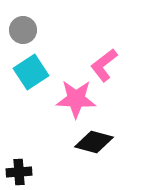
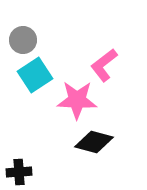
gray circle: moved 10 px down
cyan square: moved 4 px right, 3 px down
pink star: moved 1 px right, 1 px down
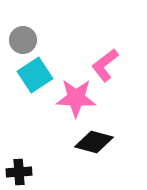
pink L-shape: moved 1 px right
pink star: moved 1 px left, 2 px up
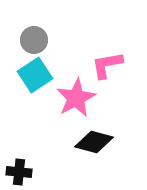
gray circle: moved 11 px right
pink L-shape: moved 2 px right; rotated 28 degrees clockwise
pink star: rotated 30 degrees counterclockwise
black cross: rotated 10 degrees clockwise
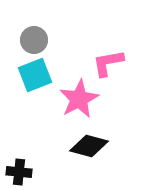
pink L-shape: moved 1 px right, 2 px up
cyan square: rotated 12 degrees clockwise
pink star: moved 3 px right, 1 px down
black diamond: moved 5 px left, 4 px down
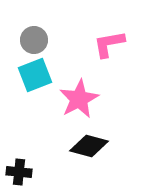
pink L-shape: moved 1 px right, 19 px up
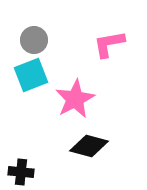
cyan square: moved 4 px left
pink star: moved 4 px left
black cross: moved 2 px right
